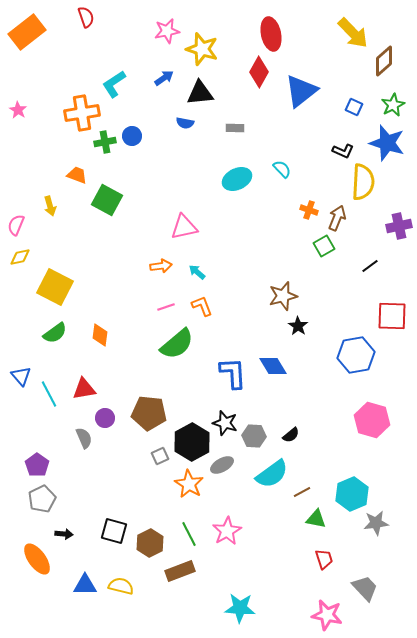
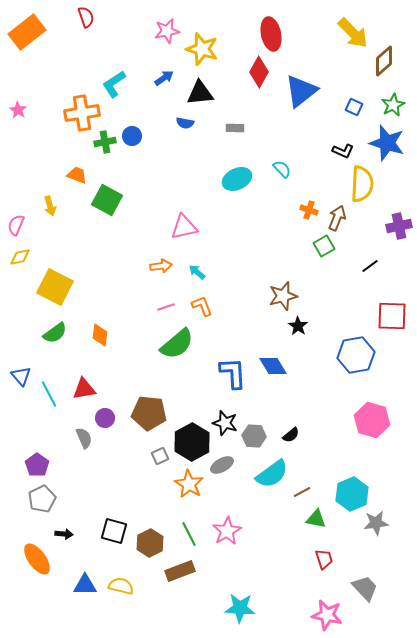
yellow semicircle at (363, 182): moved 1 px left, 2 px down
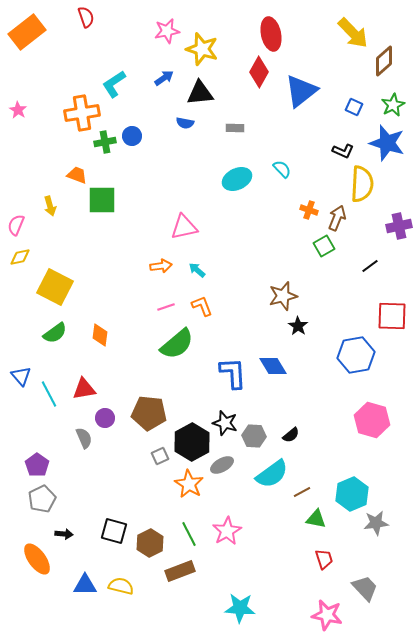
green square at (107, 200): moved 5 px left; rotated 28 degrees counterclockwise
cyan arrow at (197, 272): moved 2 px up
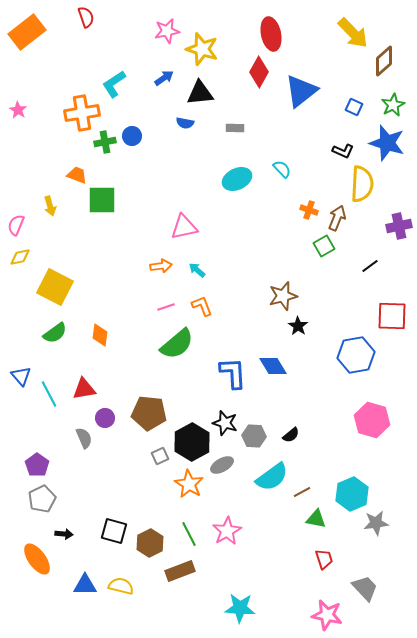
cyan semicircle at (272, 474): moved 3 px down
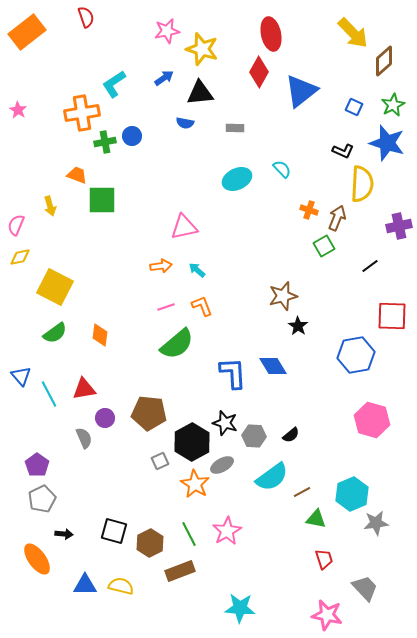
gray square at (160, 456): moved 5 px down
orange star at (189, 484): moved 6 px right
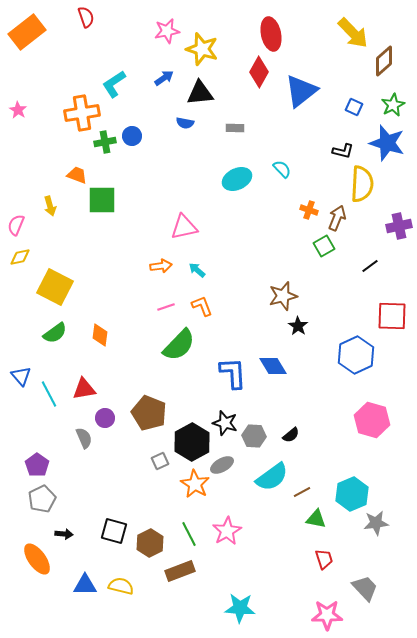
black L-shape at (343, 151): rotated 10 degrees counterclockwise
green semicircle at (177, 344): moved 2 px right, 1 px down; rotated 6 degrees counterclockwise
blue hexagon at (356, 355): rotated 15 degrees counterclockwise
brown pentagon at (149, 413): rotated 16 degrees clockwise
pink star at (327, 615): rotated 12 degrees counterclockwise
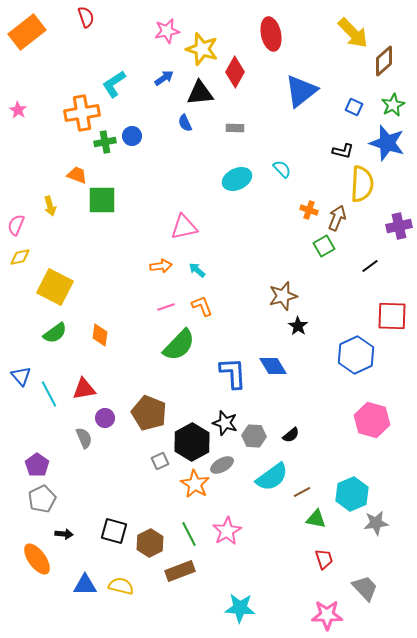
red diamond at (259, 72): moved 24 px left
blue semicircle at (185, 123): rotated 54 degrees clockwise
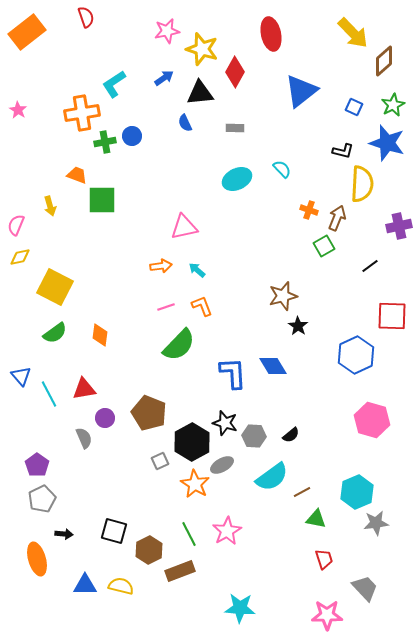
cyan hexagon at (352, 494): moved 5 px right, 2 px up
brown hexagon at (150, 543): moved 1 px left, 7 px down
orange ellipse at (37, 559): rotated 20 degrees clockwise
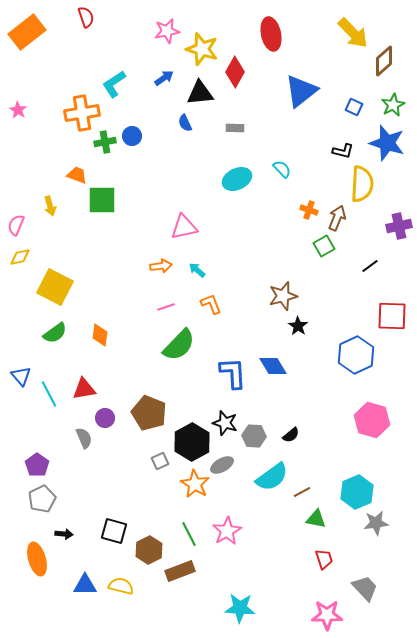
orange L-shape at (202, 306): moved 9 px right, 2 px up
